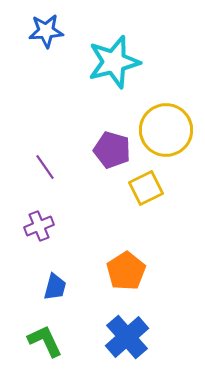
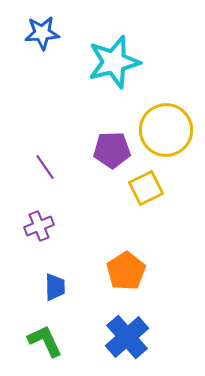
blue star: moved 4 px left, 2 px down
purple pentagon: rotated 18 degrees counterclockwise
blue trapezoid: rotated 16 degrees counterclockwise
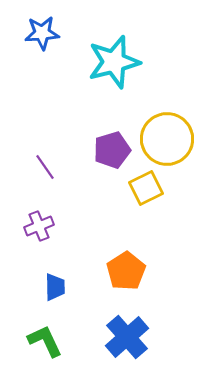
yellow circle: moved 1 px right, 9 px down
purple pentagon: rotated 15 degrees counterclockwise
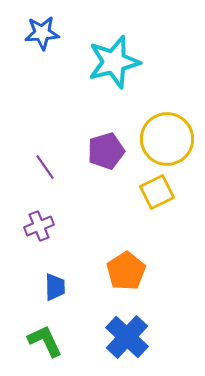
purple pentagon: moved 6 px left, 1 px down
yellow square: moved 11 px right, 4 px down
blue cross: rotated 6 degrees counterclockwise
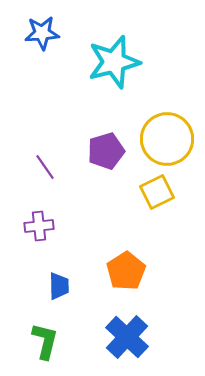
purple cross: rotated 16 degrees clockwise
blue trapezoid: moved 4 px right, 1 px up
green L-shape: rotated 39 degrees clockwise
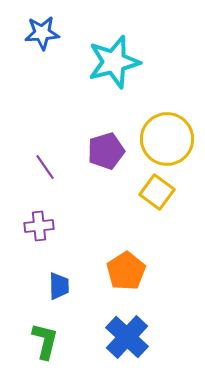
yellow square: rotated 28 degrees counterclockwise
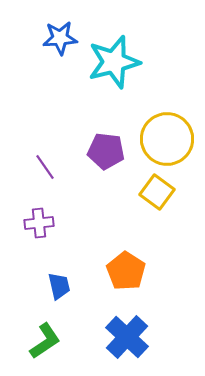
blue star: moved 18 px right, 5 px down
purple pentagon: rotated 24 degrees clockwise
purple cross: moved 3 px up
orange pentagon: rotated 6 degrees counterclockwise
blue trapezoid: rotated 12 degrees counterclockwise
green L-shape: rotated 42 degrees clockwise
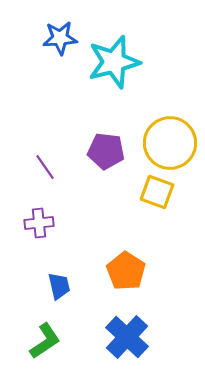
yellow circle: moved 3 px right, 4 px down
yellow square: rotated 16 degrees counterclockwise
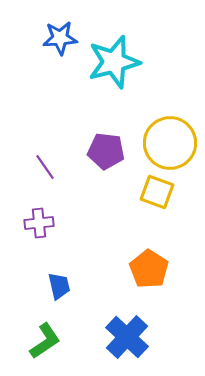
orange pentagon: moved 23 px right, 2 px up
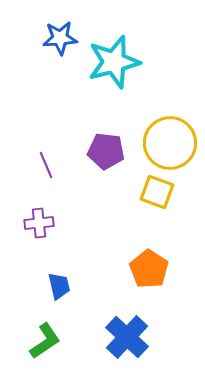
purple line: moved 1 px right, 2 px up; rotated 12 degrees clockwise
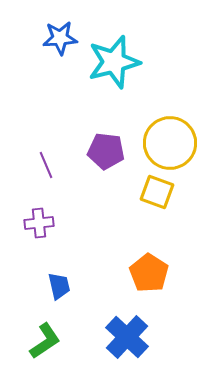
orange pentagon: moved 4 px down
